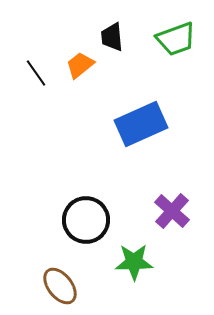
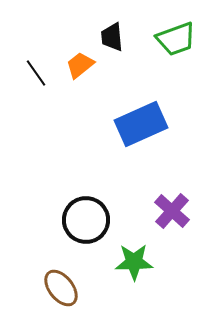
brown ellipse: moved 1 px right, 2 px down
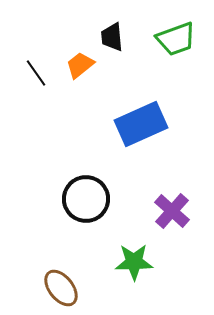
black circle: moved 21 px up
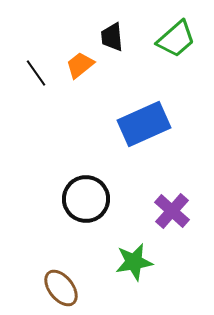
green trapezoid: rotated 21 degrees counterclockwise
blue rectangle: moved 3 px right
green star: rotated 9 degrees counterclockwise
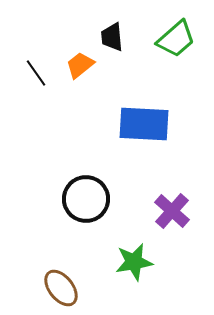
blue rectangle: rotated 27 degrees clockwise
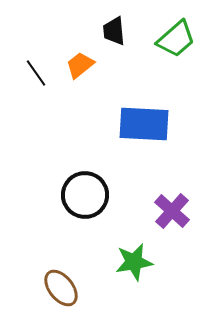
black trapezoid: moved 2 px right, 6 px up
black circle: moved 1 px left, 4 px up
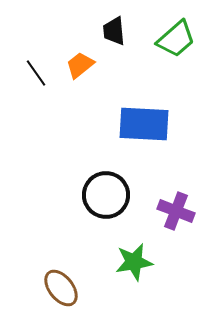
black circle: moved 21 px right
purple cross: moved 4 px right; rotated 21 degrees counterclockwise
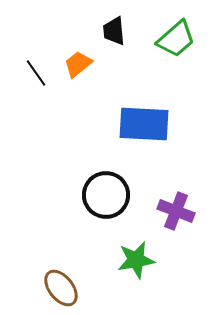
orange trapezoid: moved 2 px left, 1 px up
green star: moved 2 px right, 2 px up
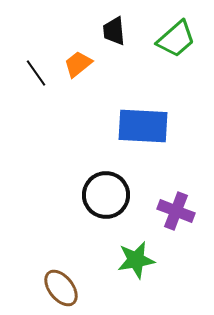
blue rectangle: moved 1 px left, 2 px down
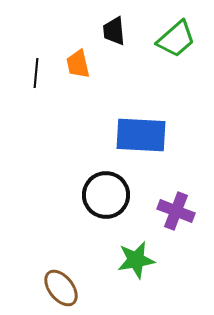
orange trapezoid: rotated 64 degrees counterclockwise
black line: rotated 40 degrees clockwise
blue rectangle: moved 2 px left, 9 px down
